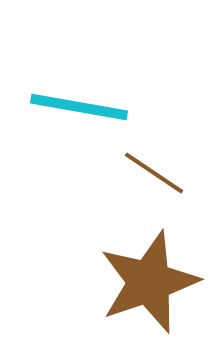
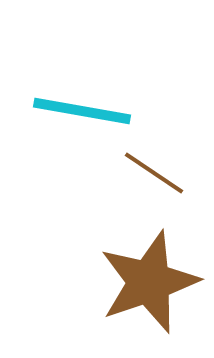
cyan line: moved 3 px right, 4 px down
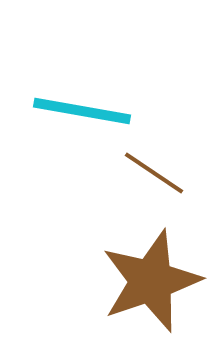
brown star: moved 2 px right, 1 px up
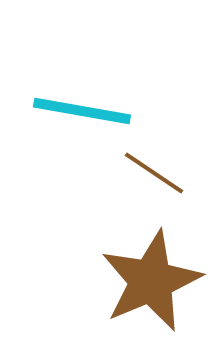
brown star: rotated 4 degrees counterclockwise
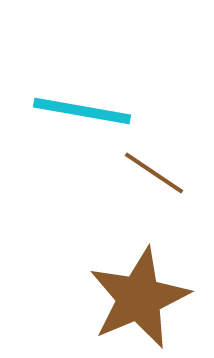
brown star: moved 12 px left, 17 px down
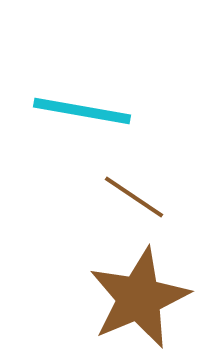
brown line: moved 20 px left, 24 px down
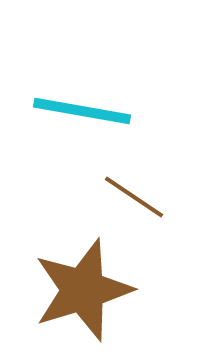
brown star: moved 56 px left, 8 px up; rotated 6 degrees clockwise
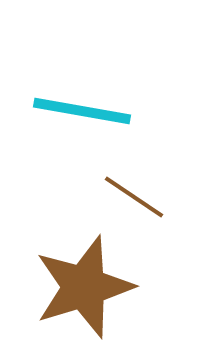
brown star: moved 1 px right, 3 px up
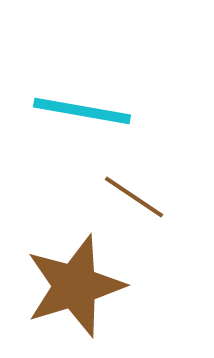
brown star: moved 9 px left, 1 px up
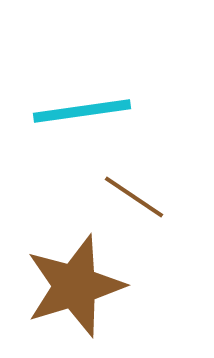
cyan line: rotated 18 degrees counterclockwise
